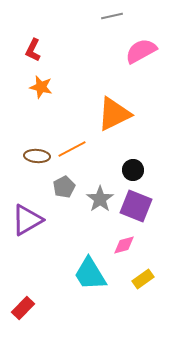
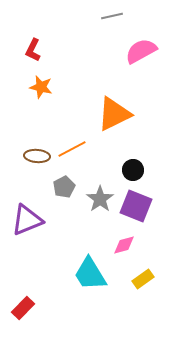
purple triangle: rotated 8 degrees clockwise
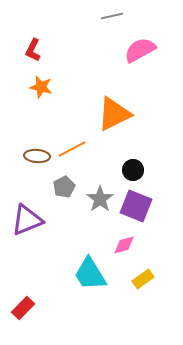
pink semicircle: moved 1 px left, 1 px up
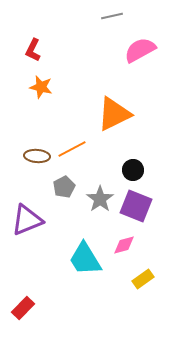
cyan trapezoid: moved 5 px left, 15 px up
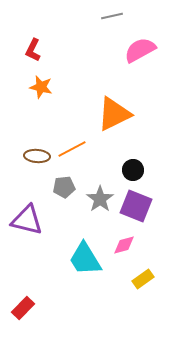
gray pentagon: rotated 20 degrees clockwise
purple triangle: rotated 36 degrees clockwise
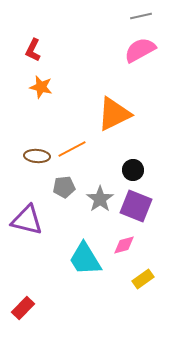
gray line: moved 29 px right
